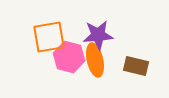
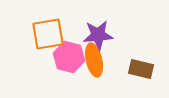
orange square: moved 1 px left, 3 px up
orange ellipse: moved 1 px left
brown rectangle: moved 5 px right, 3 px down
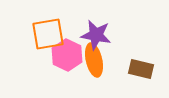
purple star: moved 2 px left; rotated 16 degrees clockwise
pink hexagon: moved 2 px left, 2 px up; rotated 12 degrees clockwise
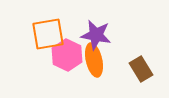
brown rectangle: rotated 45 degrees clockwise
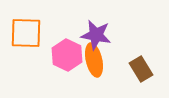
orange square: moved 22 px left, 1 px up; rotated 12 degrees clockwise
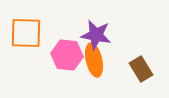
pink hexagon: rotated 20 degrees counterclockwise
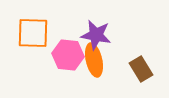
orange square: moved 7 px right
pink hexagon: moved 1 px right
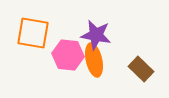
orange square: rotated 8 degrees clockwise
brown rectangle: rotated 15 degrees counterclockwise
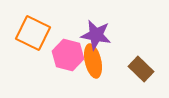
orange square: rotated 16 degrees clockwise
pink hexagon: rotated 8 degrees clockwise
orange ellipse: moved 1 px left, 1 px down
